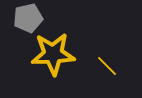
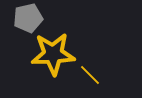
yellow line: moved 17 px left, 9 px down
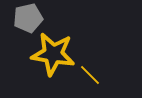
yellow star: rotated 12 degrees clockwise
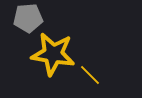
gray pentagon: rotated 8 degrees clockwise
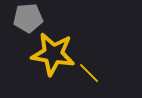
yellow line: moved 1 px left, 2 px up
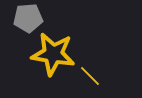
yellow line: moved 1 px right, 3 px down
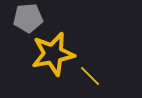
yellow star: rotated 21 degrees counterclockwise
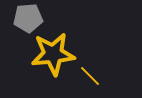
yellow star: rotated 6 degrees clockwise
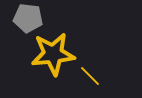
gray pentagon: rotated 12 degrees clockwise
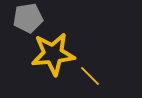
gray pentagon: rotated 16 degrees counterclockwise
